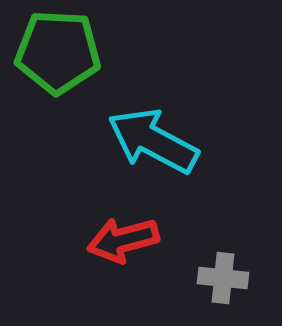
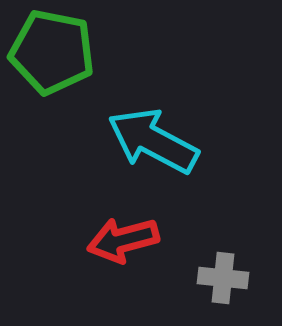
green pentagon: moved 6 px left; rotated 8 degrees clockwise
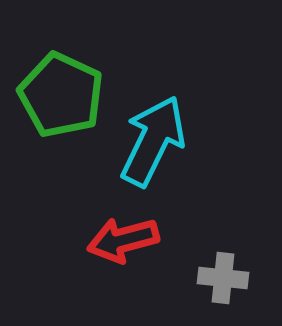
green pentagon: moved 9 px right, 43 px down; rotated 14 degrees clockwise
cyan arrow: rotated 88 degrees clockwise
